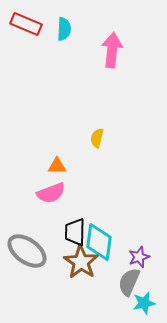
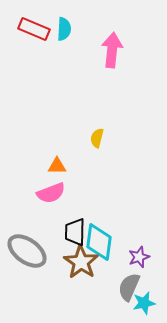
red rectangle: moved 8 px right, 5 px down
gray semicircle: moved 5 px down
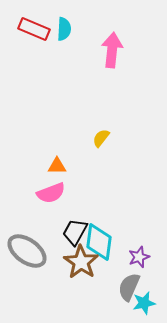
yellow semicircle: moved 4 px right; rotated 24 degrees clockwise
black trapezoid: rotated 28 degrees clockwise
